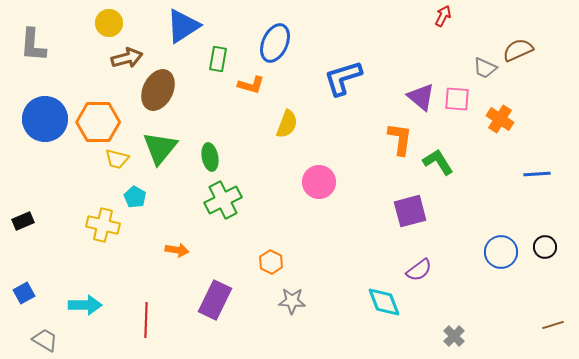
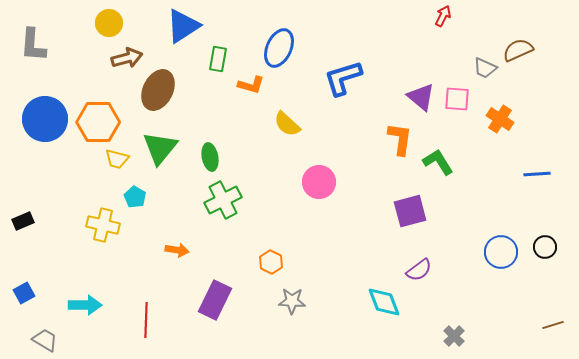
blue ellipse at (275, 43): moved 4 px right, 5 px down
yellow semicircle at (287, 124): rotated 112 degrees clockwise
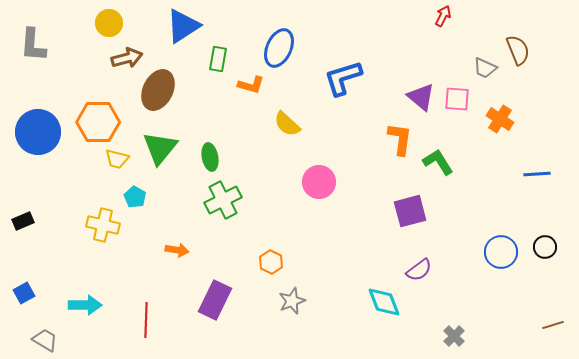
brown semicircle at (518, 50): rotated 92 degrees clockwise
blue circle at (45, 119): moved 7 px left, 13 px down
gray star at (292, 301): rotated 24 degrees counterclockwise
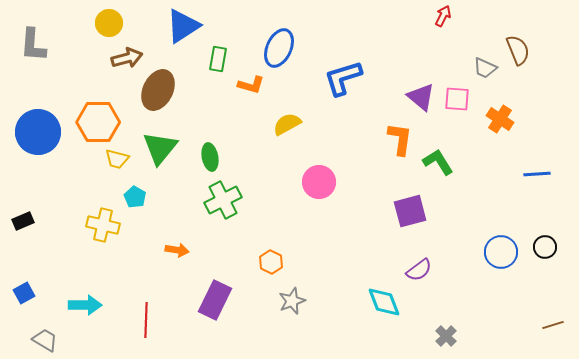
yellow semicircle at (287, 124): rotated 108 degrees clockwise
gray cross at (454, 336): moved 8 px left
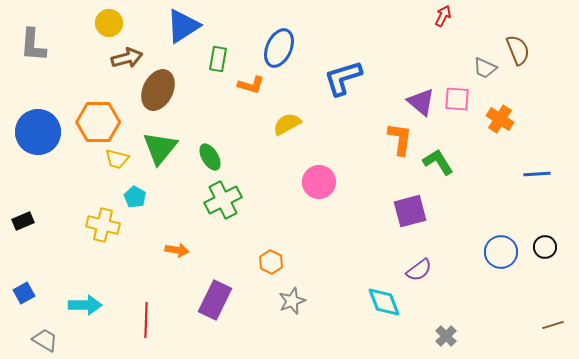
purple triangle at (421, 97): moved 5 px down
green ellipse at (210, 157): rotated 20 degrees counterclockwise
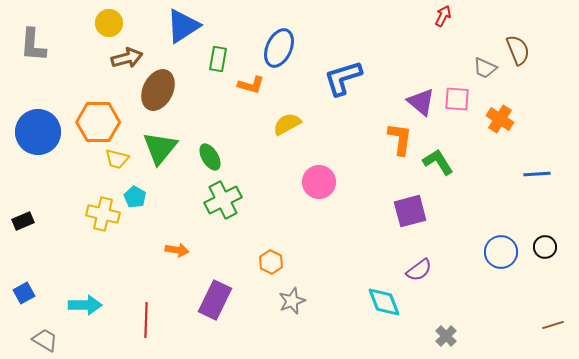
yellow cross at (103, 225): moved 11 px up
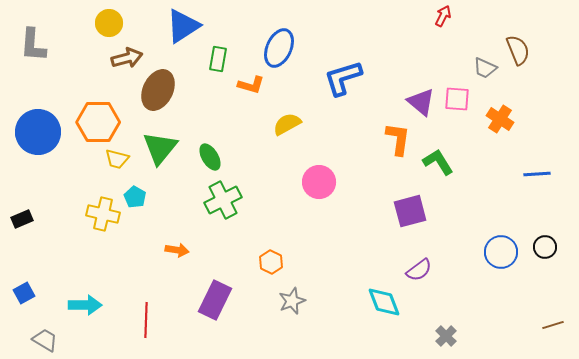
orange L-shape at (400, 139): moved 2 px left
black rectangle at (23, 221): moved 1 px left, 2 px up
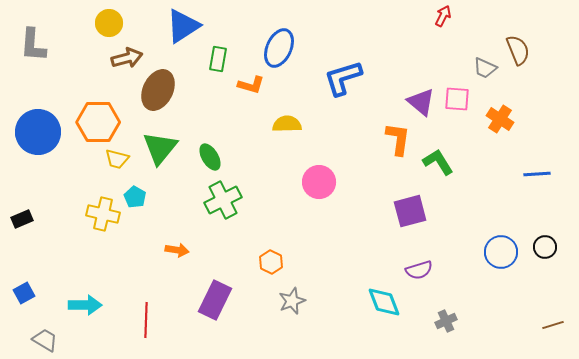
yellow semicircle at (287, 124): rotated 28 degrees clockwise
purple semicircle at (419, 270): rotated 20 degrees clockwise
gray cross at (446, 336): moved 15 px up; rotated 20 degrees clockwise
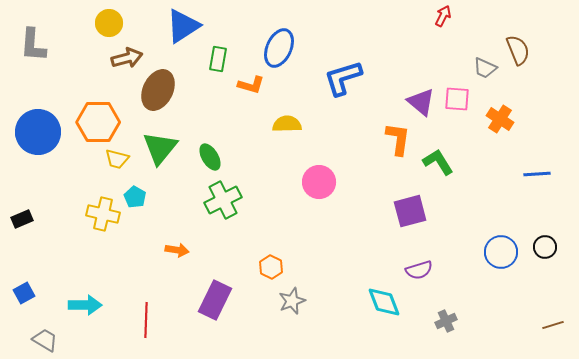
orange hexagon at (271, 262): moved 5 px down
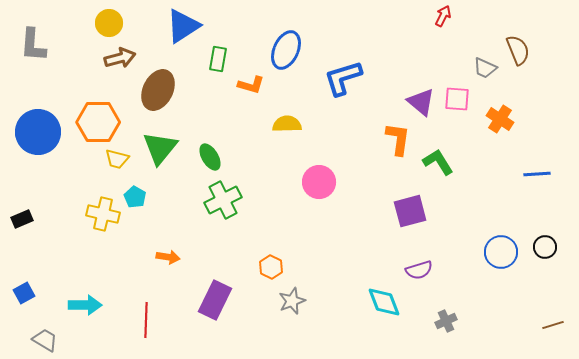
blue ellipse at (279, 48): moved 7 px right, 2 px down
brown arrow at (127, 58): moved 7 px left
orange arrow at (177, 250): moved 9 px left, 7 px down
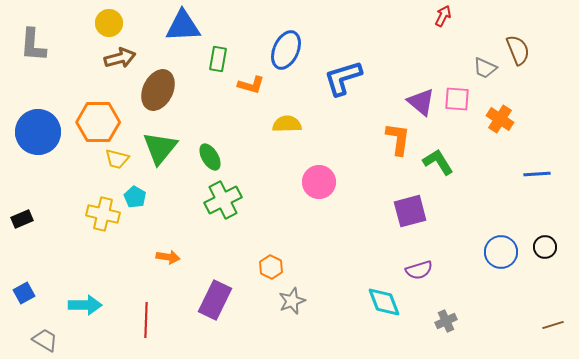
blue triangle at (183, 26): rotated 30 degrees clockwise
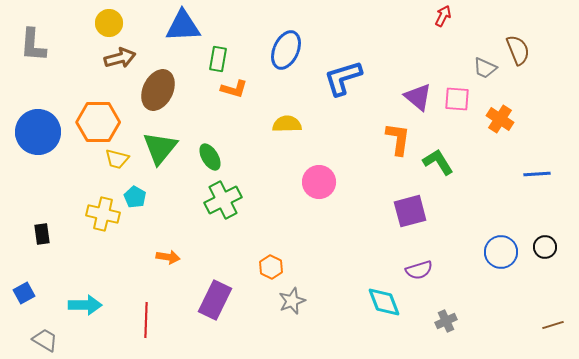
orange L-shape at (251, 85): moved 17 px left, 4 px down
purple triangle at (421, 102): moved 3 px left, 5 px up
black rectangle at (22, 219): moved 20 px right, 15 px down; rotated 75 degrees counterclockwise
